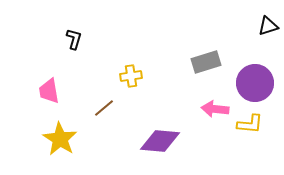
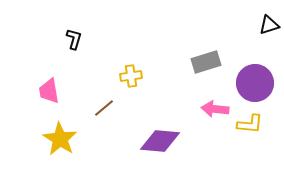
black triangle: moved 1 px right, 1 px up
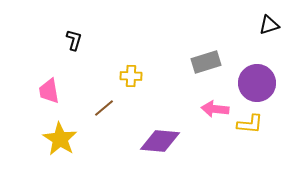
black L-shape: moved 1 px down
yellow cross: rotated 10 degrees clockwise
purple circle: moved 2 px right
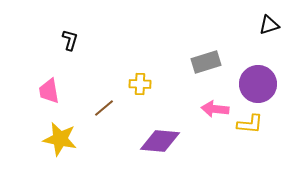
black L-shape: moved 4 px left
yellow cross: moved 9 px right, 8 px down
purple circle: moved 1 px right, 1 px down
yellow star: rotated 20 degrees counterclockwise
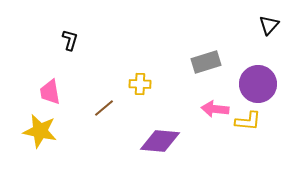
black triangle: rotated 30 degrees counterclockwise
pink trapezoid: moved 1 px right, 1 px down
yellow L-shape: moved 2 px left, 3 px up
yellow star: moved 20 px left, 8 px up
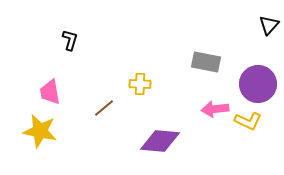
gray rectangle: rotated 28 degrees clockwise
pink arrow: rotated 12 degrees counterclockwise
yellow L-shape: rotated 20 degrees clockwise
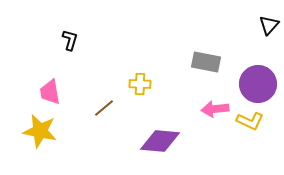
yellow L-shape: moved 2 px right
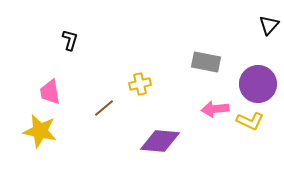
yellow cross: rotated 15 degrees counterclockwise
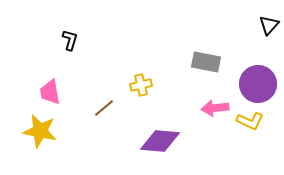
yellow cross: moved 1 px right, 1 px down
pink arrow: moved 1 px up
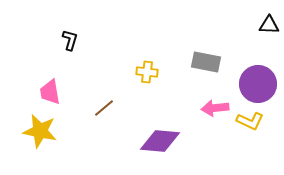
black triangle: rotated 50 degrees clockwise
yellow cross: moved 6 px right, 13 px up; rotated 20 degrees clockwise
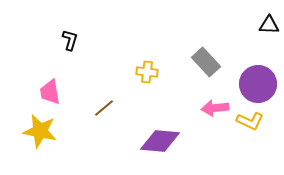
gray rectangle: rotated 36 degrees clockwise
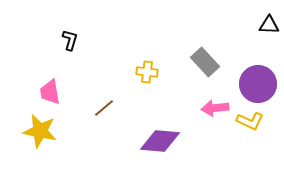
gray rectangle: moved 1 px left
